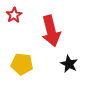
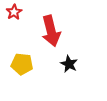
red star: moved 3 px up
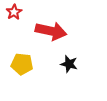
red arrow: rotated 64 degrees counterclockwise
black star: rotated 12 degrees counterclockwise
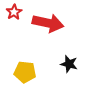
red arrow: moved 3 px left, 8 px up
yellow pentagon: moved 3 px right, 8 px down
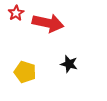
red star: moved 2 px right, 1 px down
yellow pentagon: rotated 10 degrees clockwise
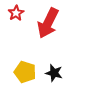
red arrow: rotated 104 degrees clockwise
black star: moved 15 px left, 9 px down
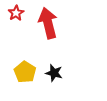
red arrow: rotated 140 degrees clockwise
yellow pentagon: rotated 15 degrees clockwise
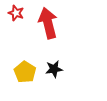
red star: rotated 21 degrees counterclockwise
black star: moved 4 px up; rotated 24 degrees counterclockwise
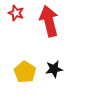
red arrow: moved 1 px right, 2 px up
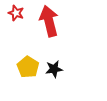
yellow pentagon: moved 3 px right, 5 px up
